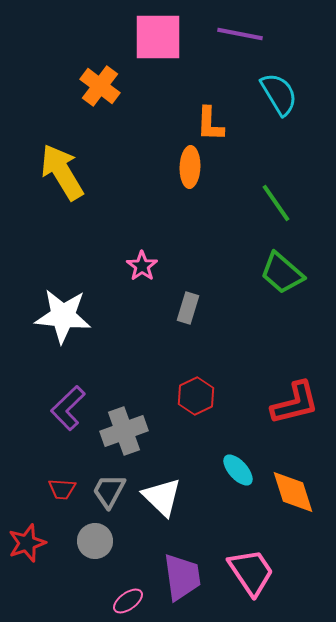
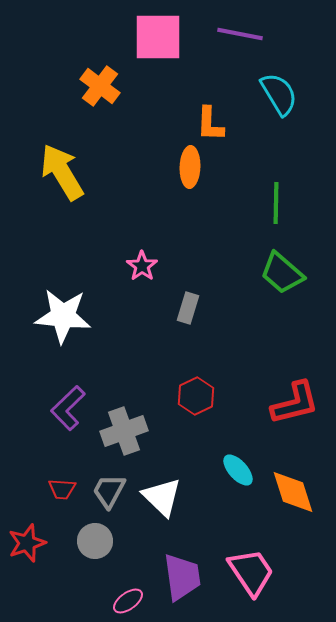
green line: rotated 36 degrees clockwise
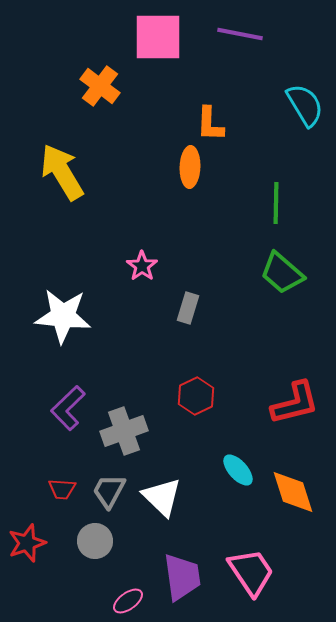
cyan semicircle: moved 26 px right, 11 px down
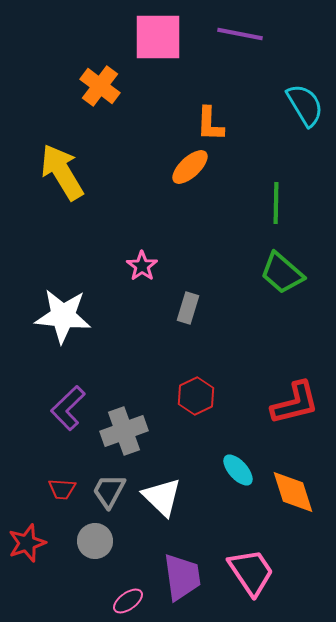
orange ellipse: rotated 45 degrees clockwise
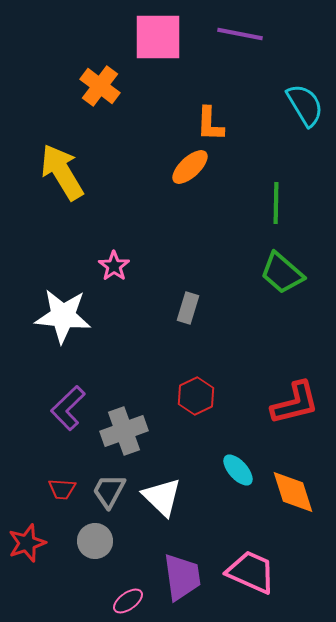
pink star: moved 28 px left
pink trapezoid: rotated 32 degrees counterclockwise
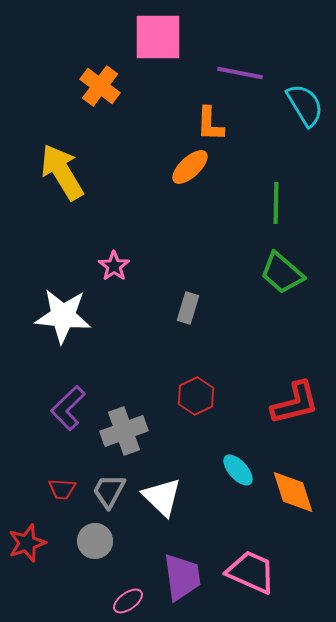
purple line: moved 39 px down
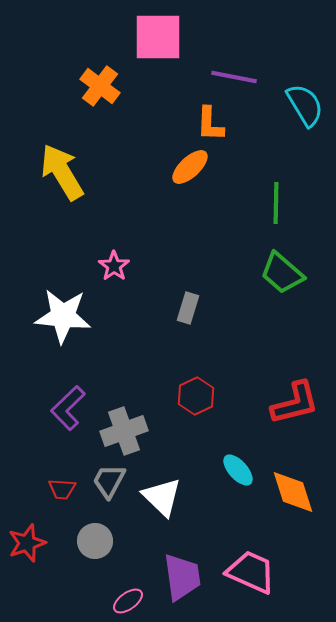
purple line: moved 6 px left, 4 px down
gray trapezoid: moved 10 px up
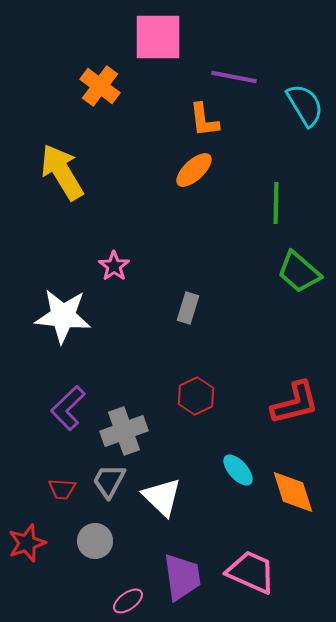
orange L-shape: moved 6 px left, 4 px up; rotated 9 degrees counterclockwise
orange ellipse: moved 4 px right, 3 px down
green trapezoid: moved 17 px right, 1 px up
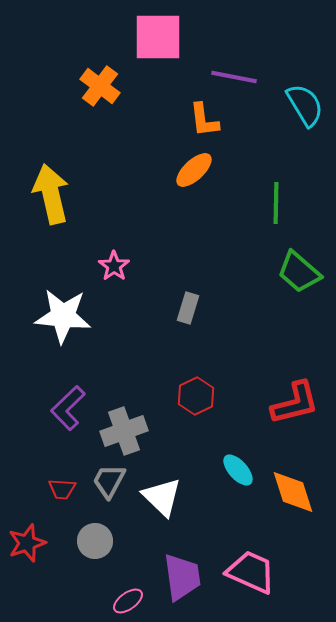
yellow arrow: moved 11 px left, 22 px down; rotated 18 degrees clockwise
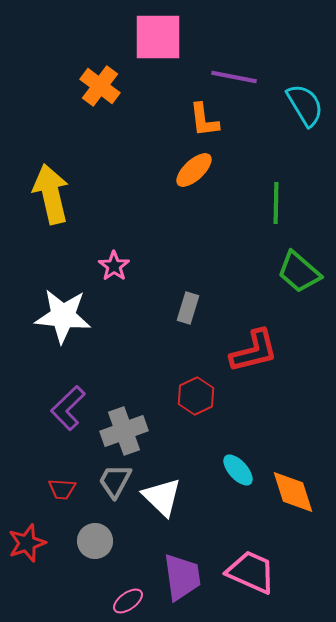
red L-shape: moved 41 px left, 52 px up
gray trapezoid: moved 6 px right
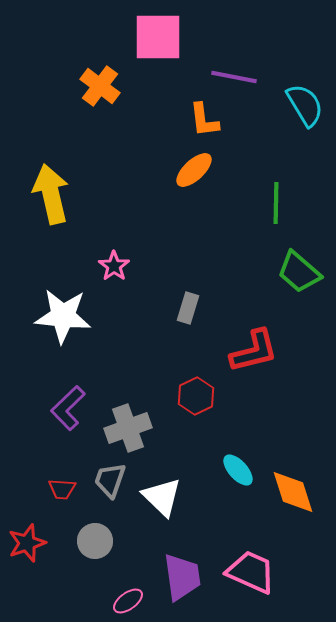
gray cross: moved 4 px right, 3 px up
gray trapezoid: moved 5 px left, 1 px up; rotated 9 degrees counterclockwise
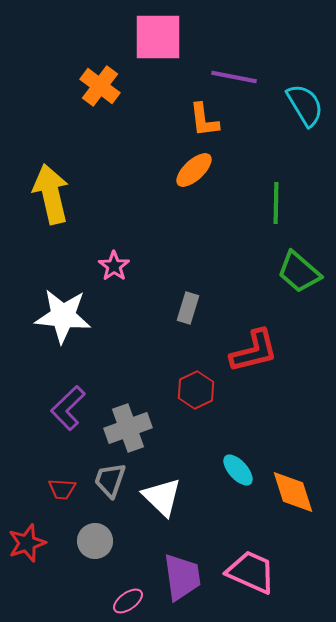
red hexagon: moved 6 px up
